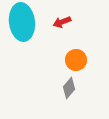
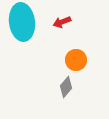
gray diamond: moved 3 px left, 1 px up
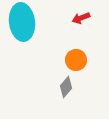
red arrow: moved 19 px right, 4 px up
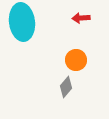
red arrow: rotated 18 degrees clockwise
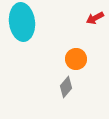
red arrow: moved 14 px right; rotated 24 degrees counterclockwise
orange circle: moved 1 px up
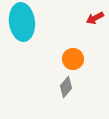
orange circle: moved 3 px left
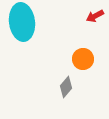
red arrow: moved 2 px up
orange circle: moved 10 px right
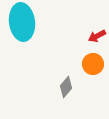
red arrow: moved 2 px right, 20 px down
orange circle: moved 10 px right, 5 px down
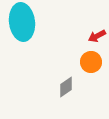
orange circle: moved 2 px left, 2 px up
gray diamond: rotated 15 degrees clockwise
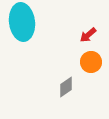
red arrow: moved 9 px left, 1 px up; rotated 12 degrees counterclockwise
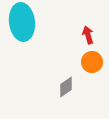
red arrow: rotated 114 degrees clockwise
orange circle: moved 1 px right
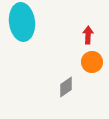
red arrow: rotated 18 degrees clockwise
